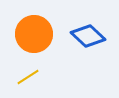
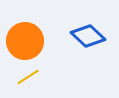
orange circle: moved 9 px left, 7 px down
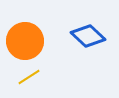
yellow line: moved 1 px right
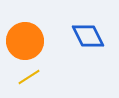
blue diamond: rotated 20 degrees clockwise
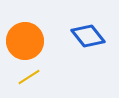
blue diamond: rotated 12 degrees counterclockwise
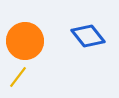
yellow line: moved 11 px left; rotated 20 degrees counterclockwise
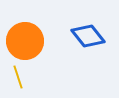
yellow line: rotated 55 degrees counterclockwise
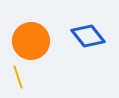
orange circle: moved 6 px right
